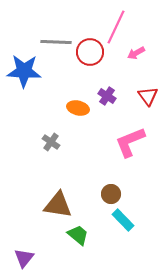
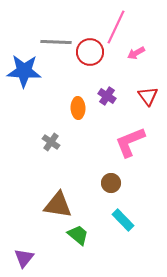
orange ellipse: rotated 75 degrees clockwise
brown circle: moved 11 px up
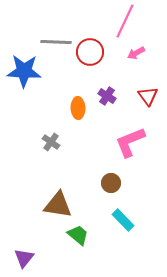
pink line: moved 9 px right, 6 px up
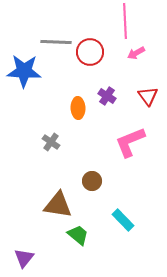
pink line: rotated 28 degrees counterclockwise
brown circle: moved 19 px left, 2 px up
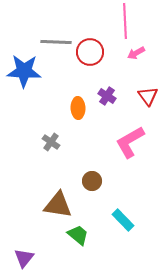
pink L-shape: rotated 8 degrees counterclockwise
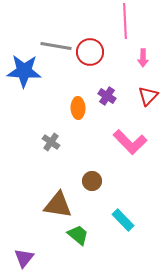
gray line: moved 4 px down; rotated 8 degrees clockwise
pink arrow: moved 7 px right, 5 px down; rotated 60 degrees counterclockwise
red triangle: rotated 20 degrees clockwise
pink L-shape: rotated 104 degrees counterclockwise
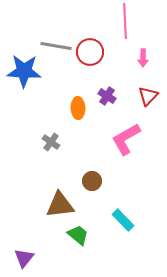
pink L-shape: moved 4 px left, 3 px up; rotated 104 degrees clockwise
brown triangle: moved 2 px right; rotated 16 degrees counterclockwise
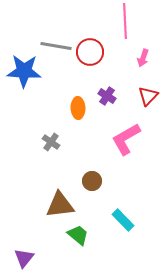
pink arrow: rotated 18 degrees clockwise
